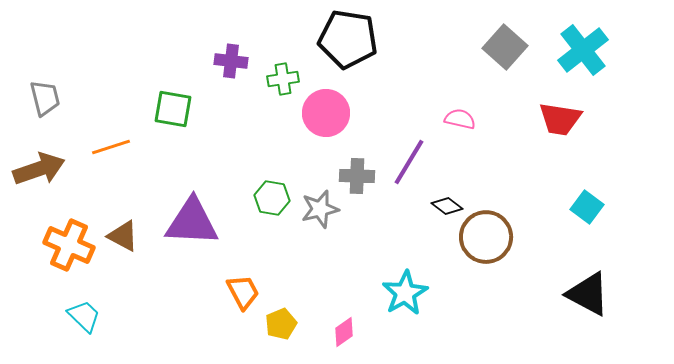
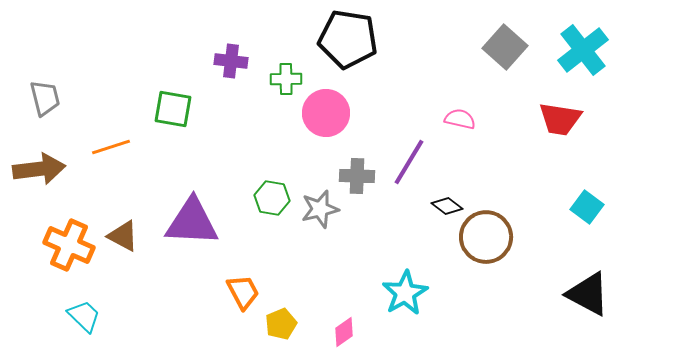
green cross: moved 3 px right; rotated 8 degrees clockwise
brown arrow: rotated 12 degrees clockwise
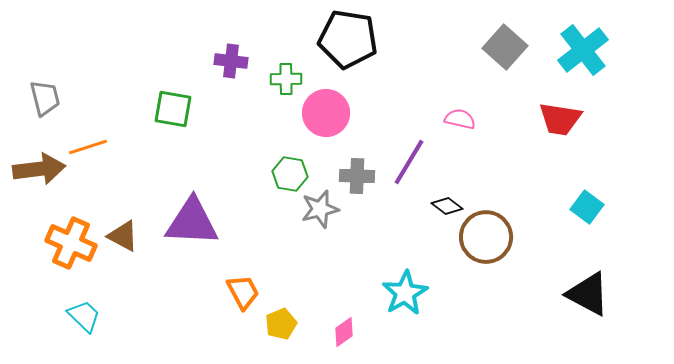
orange line: moved 23 px left
green hexagon: moved 18 px right, 24 px up
orange cross: moved 2 px right, 2 px up
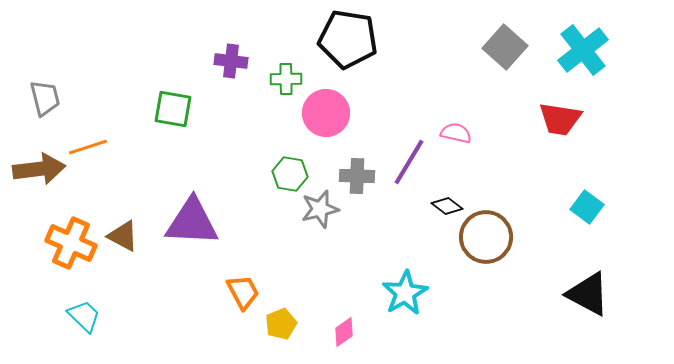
pink semicircle: moved 4 px left, 14 px down
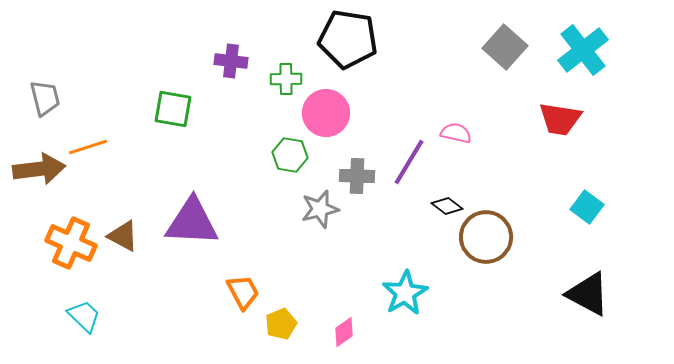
green hexagon: moved 19 px up
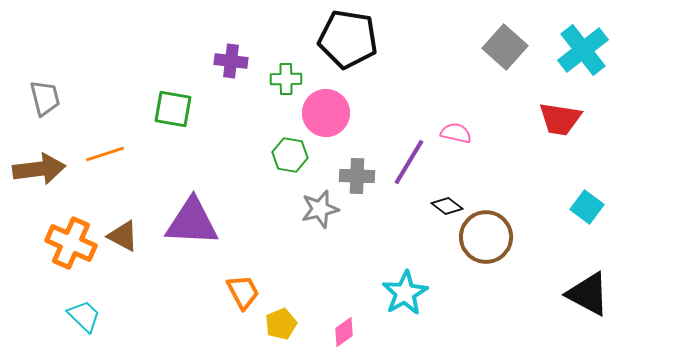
orange line: moved 17 px right, 7 px down
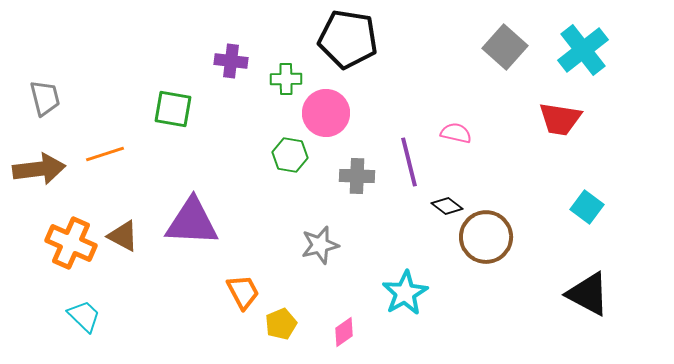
purple line: rotated 45 degrees counterclockwise
gray star: moved 36 px down
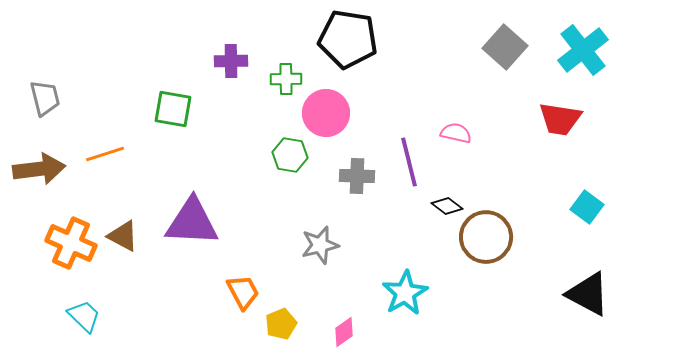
purple cross: rotated 8 degrees counterclockwise
